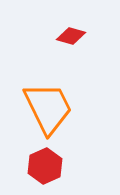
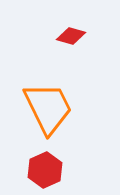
red hexagon: moved 4 px down
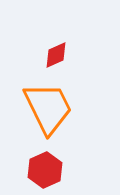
red diamond: moved 15 px left, 19 px down; rotated 40 degrees counterclockwise
